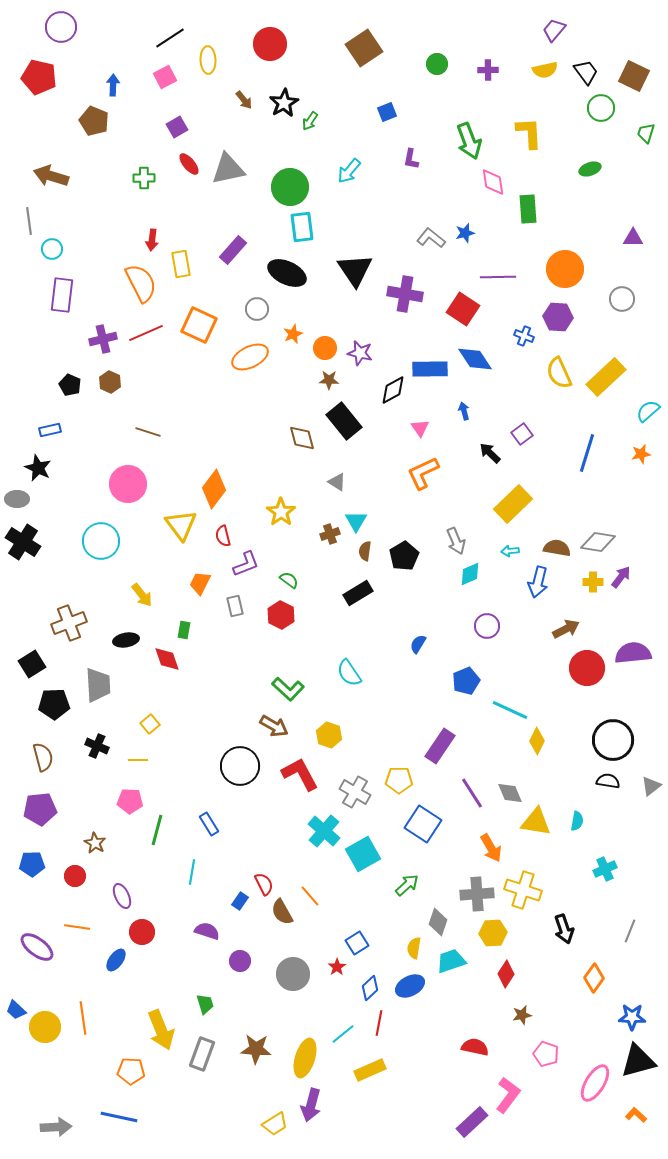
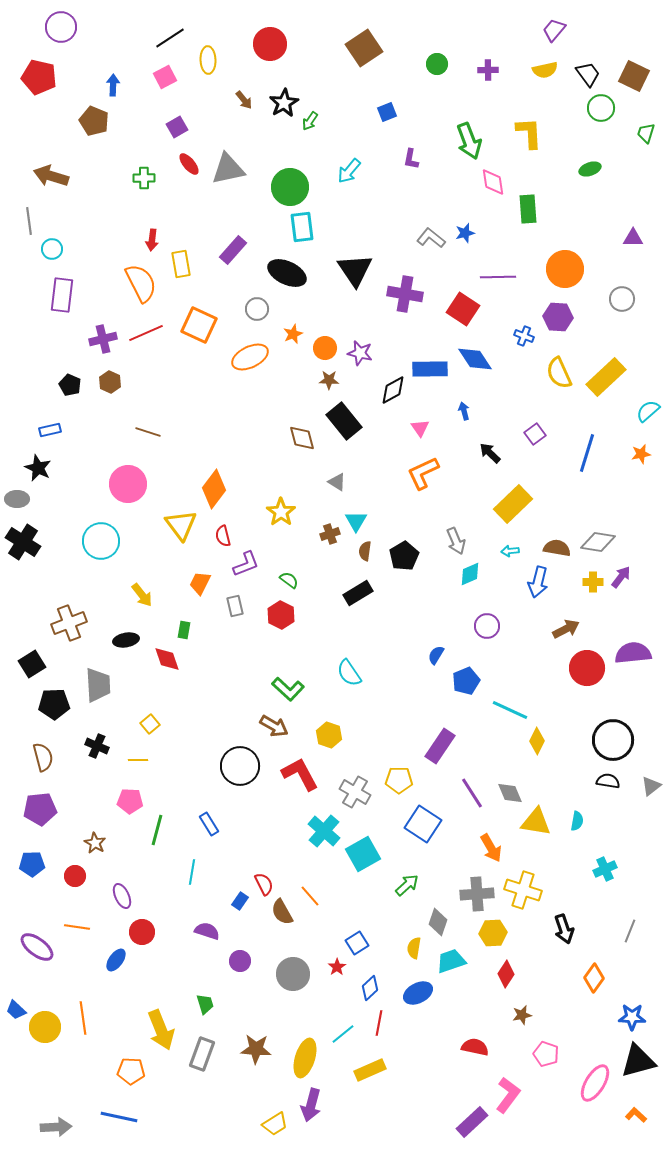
black trapezoid at (586, 72): moved 2 px right, 2 px down
purple square at (522, 434): moved 13 px right
blue semicircle at (418, 644): moved 18 px right, 11 px down
blue ellipse at (410, 986): moved 8 px right, 7 px down
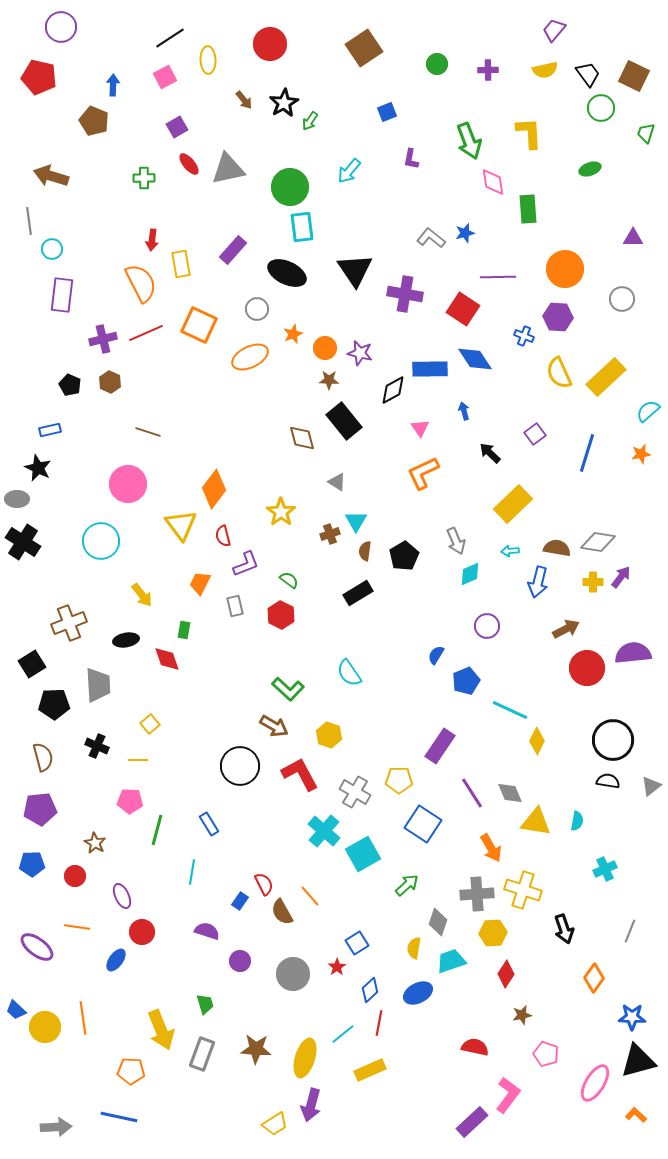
blue diamond at (370, 988): moved 2 px down
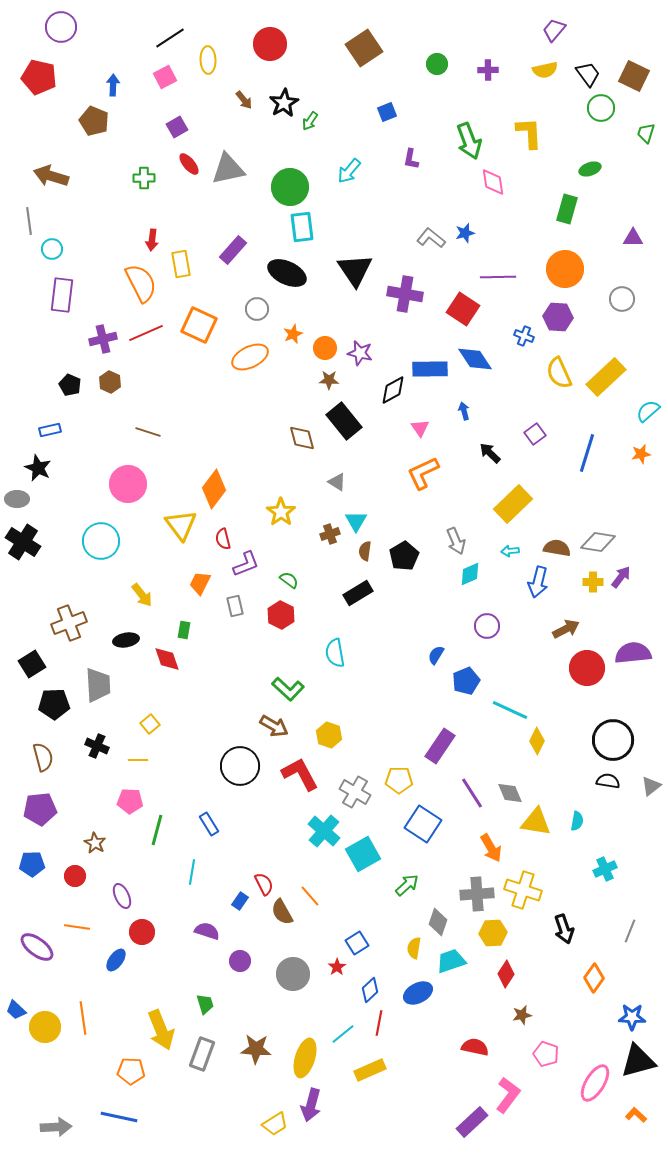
green rectangle at (528, 209): moved 39 px right; rotated 20 degrees clockwise
red semicircle at (223, 536): moved 3 px down
cyan semicircle at (349, 673): moved 14 px left, 20 px up; rotated 24 degrees clockwise
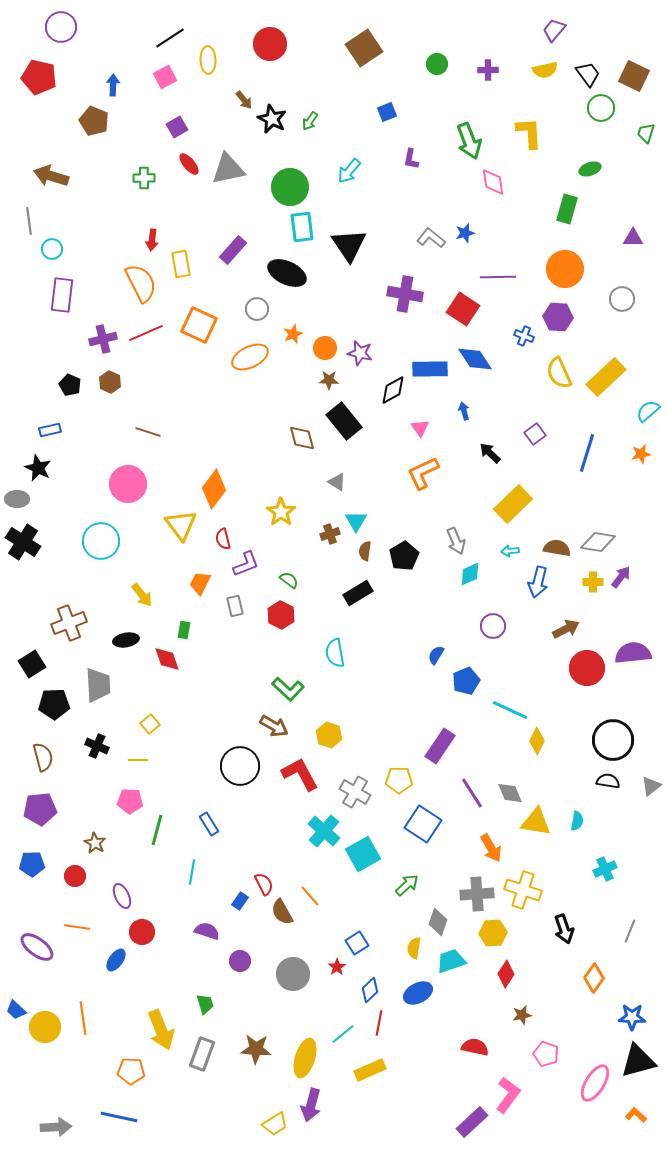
black star at (284, 103): moved 12 px left, 16 px down; rotated 16 degrees counterclockwise
black triangle at (355, 270): moved 6 px left, 25 px up
purple circle at (487, 626): moved 6 px right
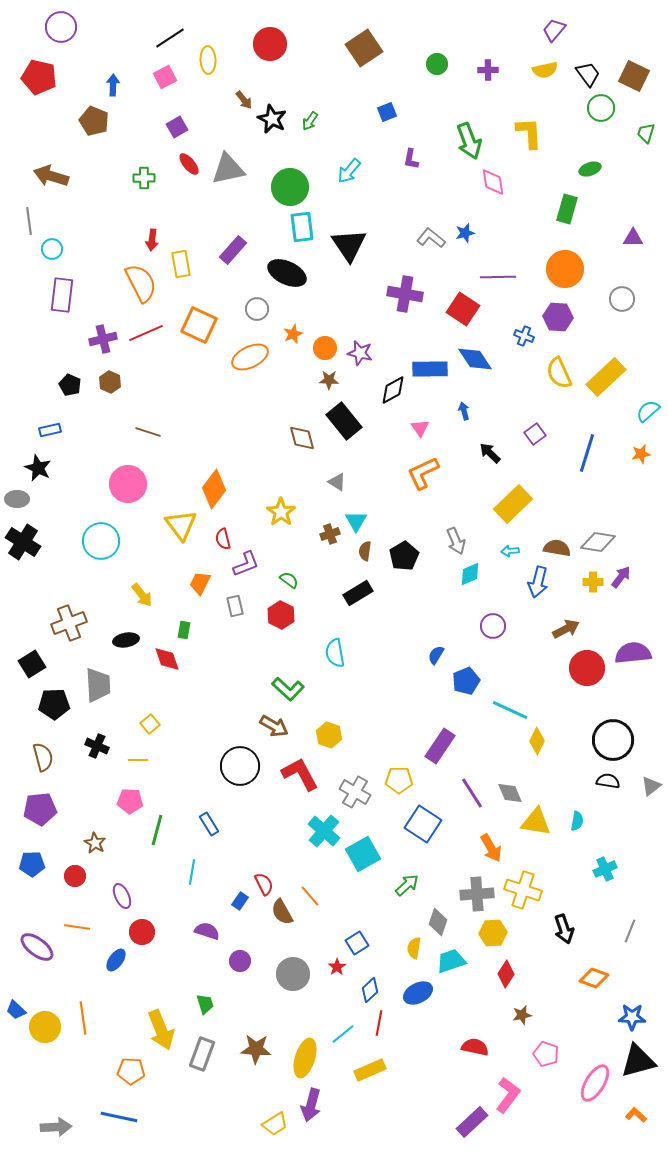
orange diamond at (594, 978): rotated 76 degrees clockwise
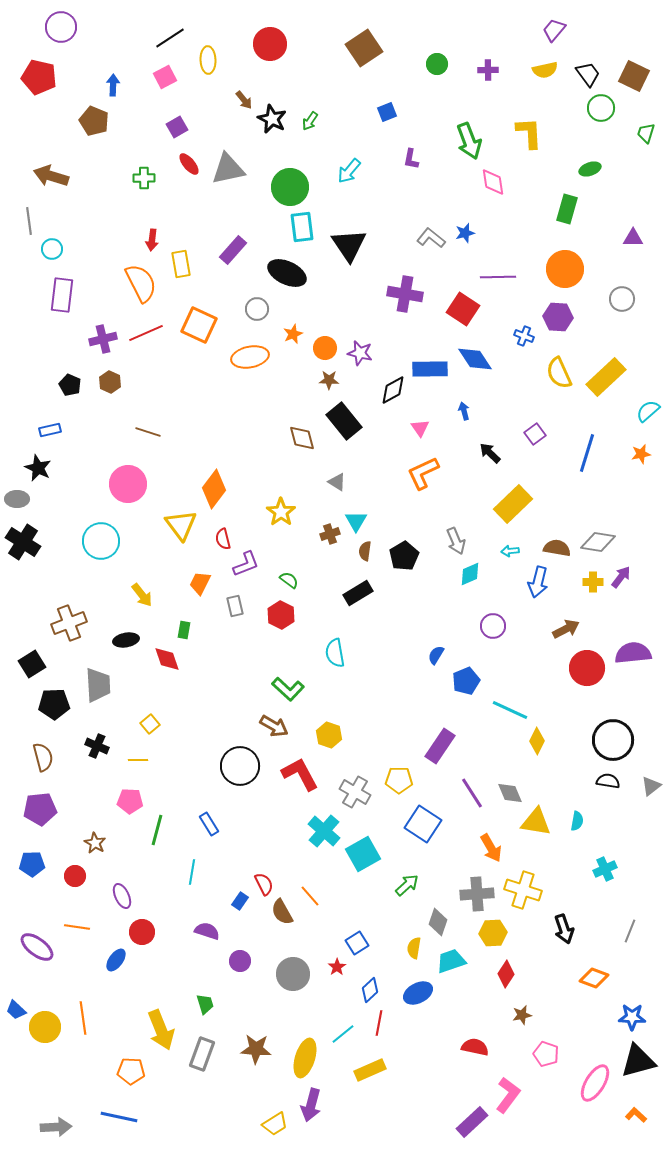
orange ellipse at (250, 357): rotated 15 degrees clockwise
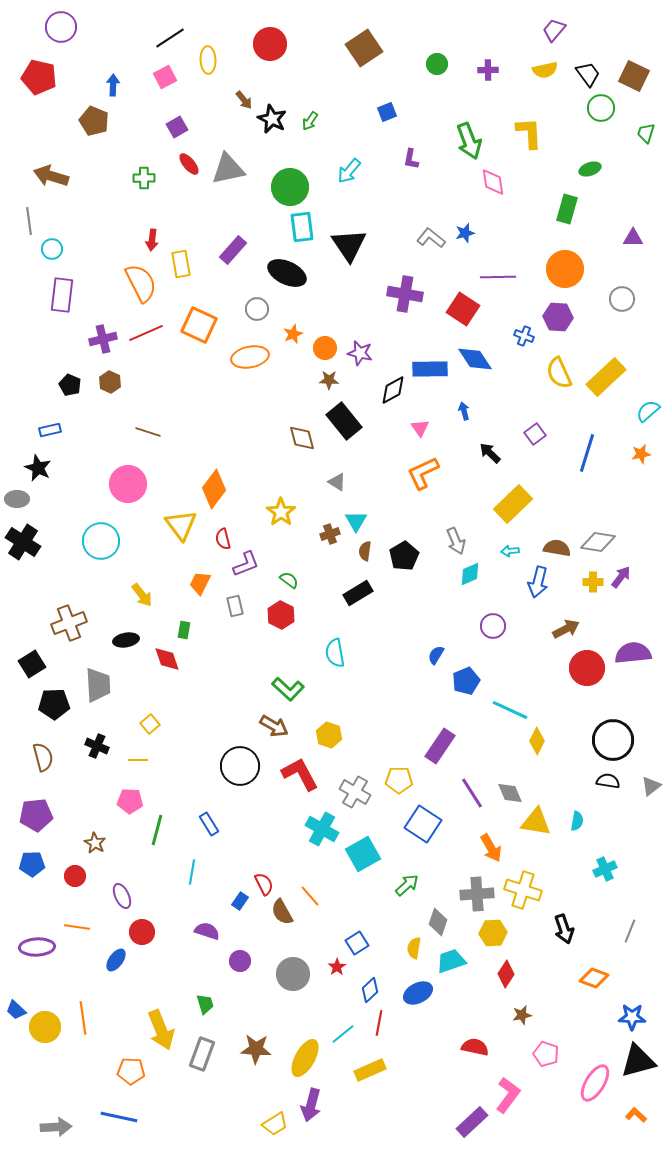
purple pentagon at (40, 809): moved 4 px left, 6 px down
cyan cross at (324, 831): moved 2 px left, 2 px up; rotated 12 degrees counterclockwise
purple ellipse at (37, 947): rotated 40 degrees counterclockwise
yellow ellipse at (305, 1058): rotated 12 degrees clockwise
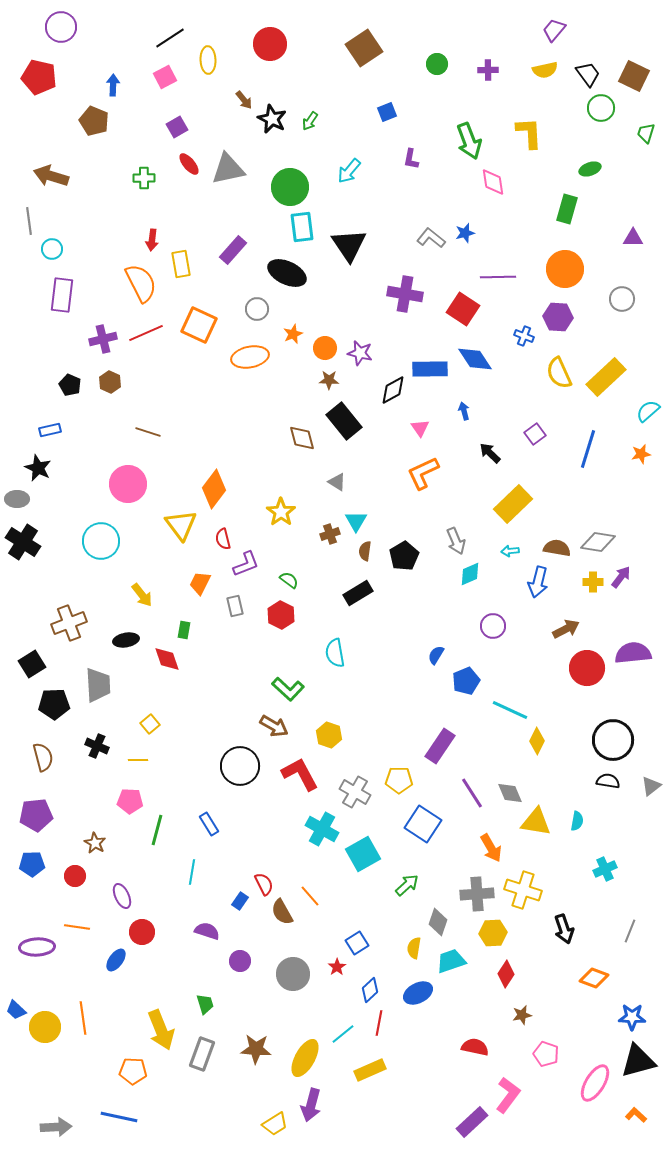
blue line at (587, 453): moved 1 px right, 4 px up
orange pentagon at (131, 1071): moved 2 px right
